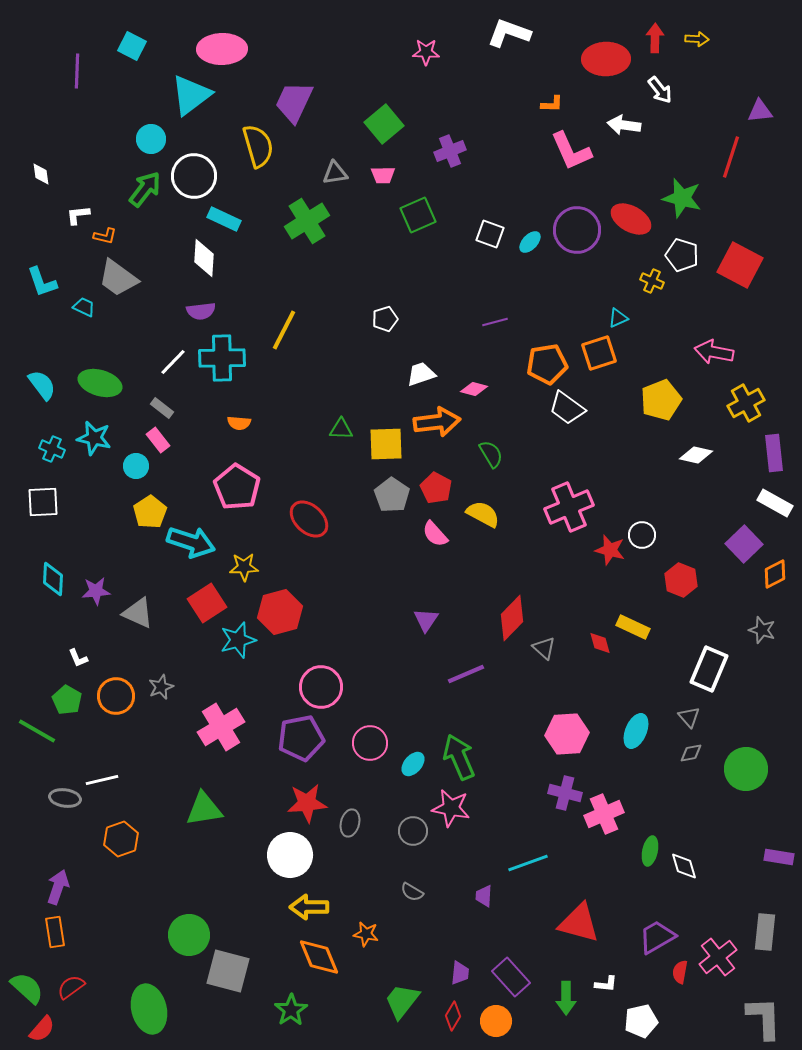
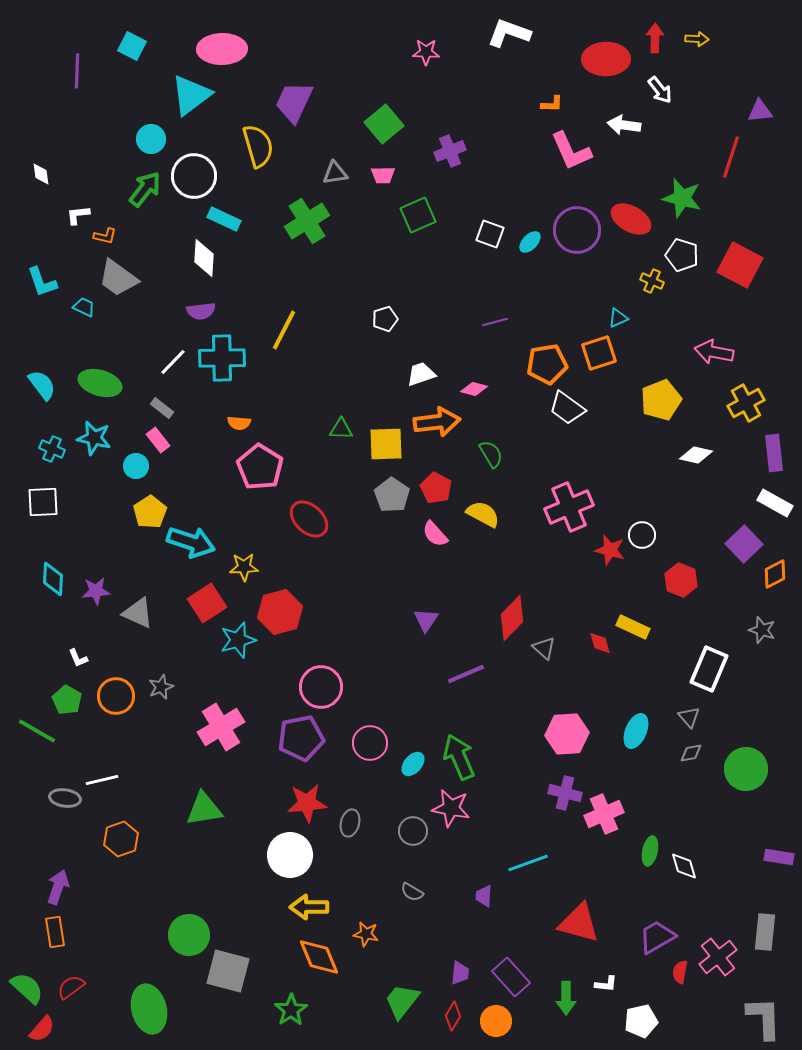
pink pentagon at (237, 487): moved 23 px right, 20 px up
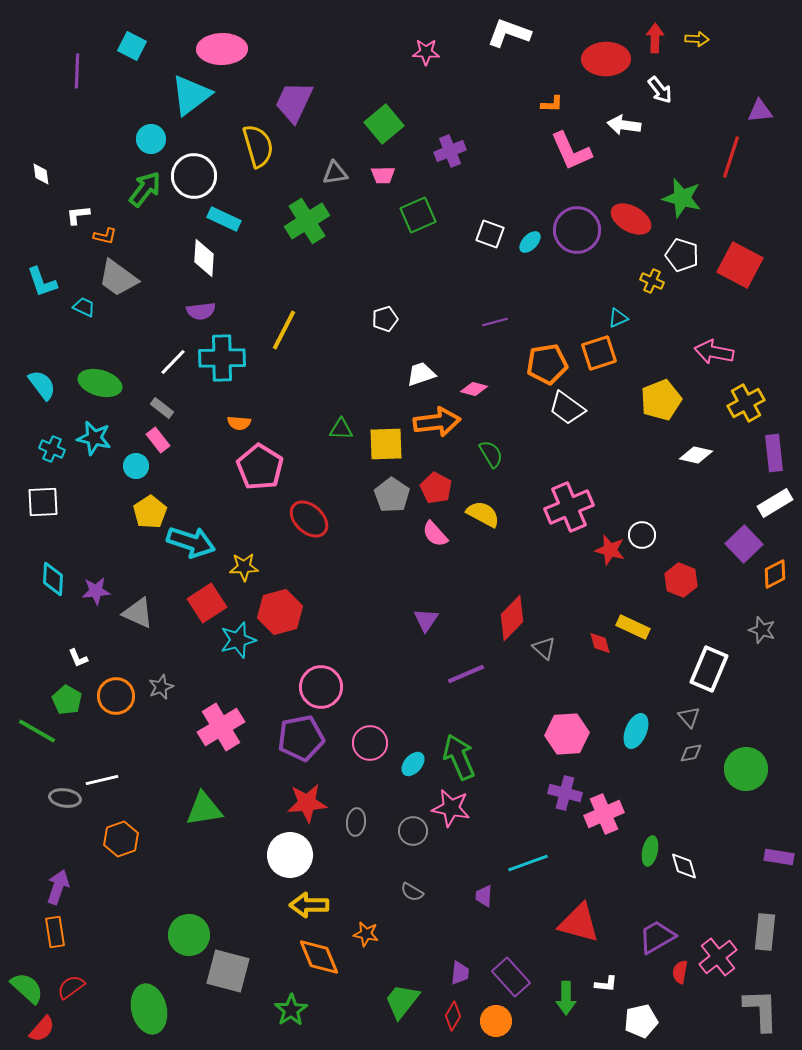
white rectangle at (775, 503): rotated 60 degrees counterclockwise
gray ellipse at (350, 823): moved 6 px right, 1 px up; rotated 8 degrees counterclockwise
yellow arrow at (309, 907): moved 2 px up
gray L-shape at (764, 1018): moved 3 px left, 8 px up
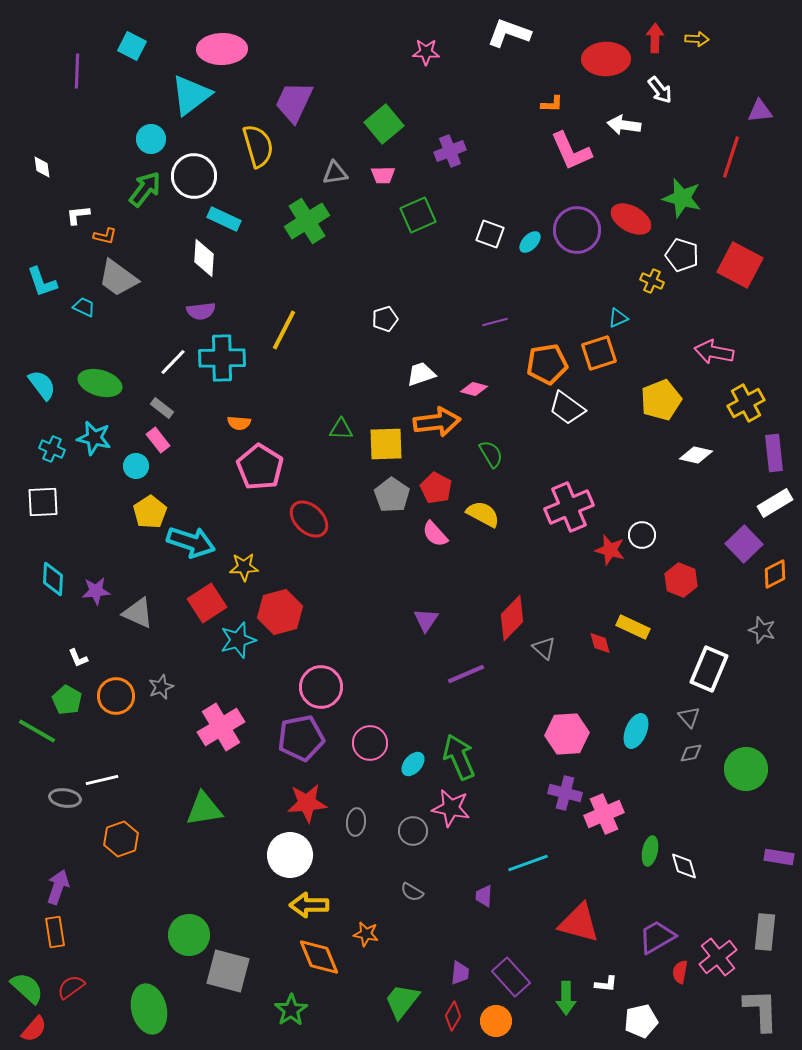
white diamond at (41, 174): moved 1 px right, 7 px up
red semicircle at (42, 1029): moved 8 px left
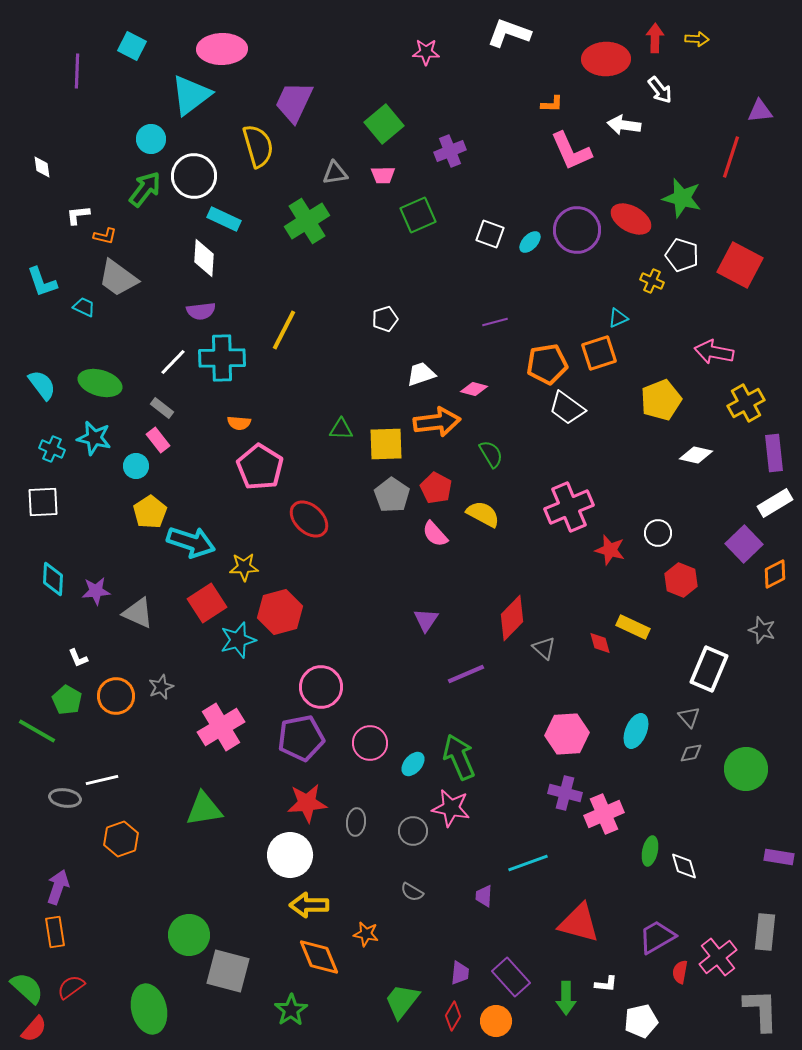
white circle at (642, 535): moved 16 px right, 2 px up
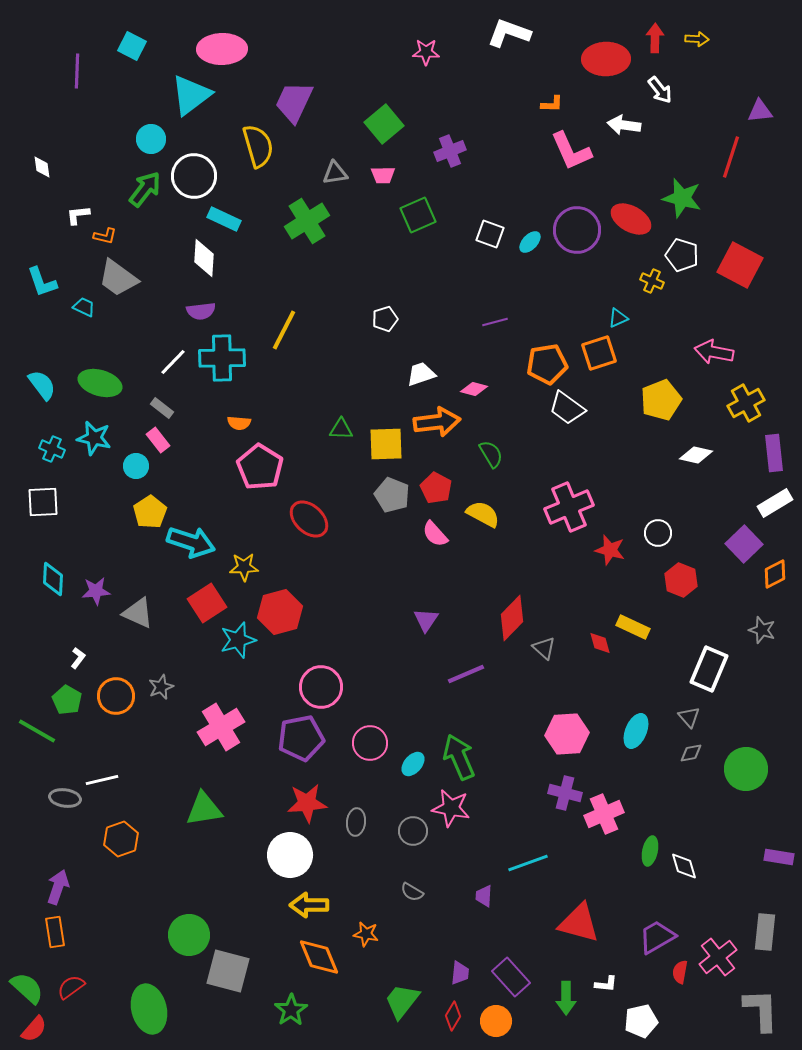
gray pentagon at (392, 495): rotated 12 degrees counterclockwise
white L-shape at (78, 658): rotated 120 degrees counterclockwise
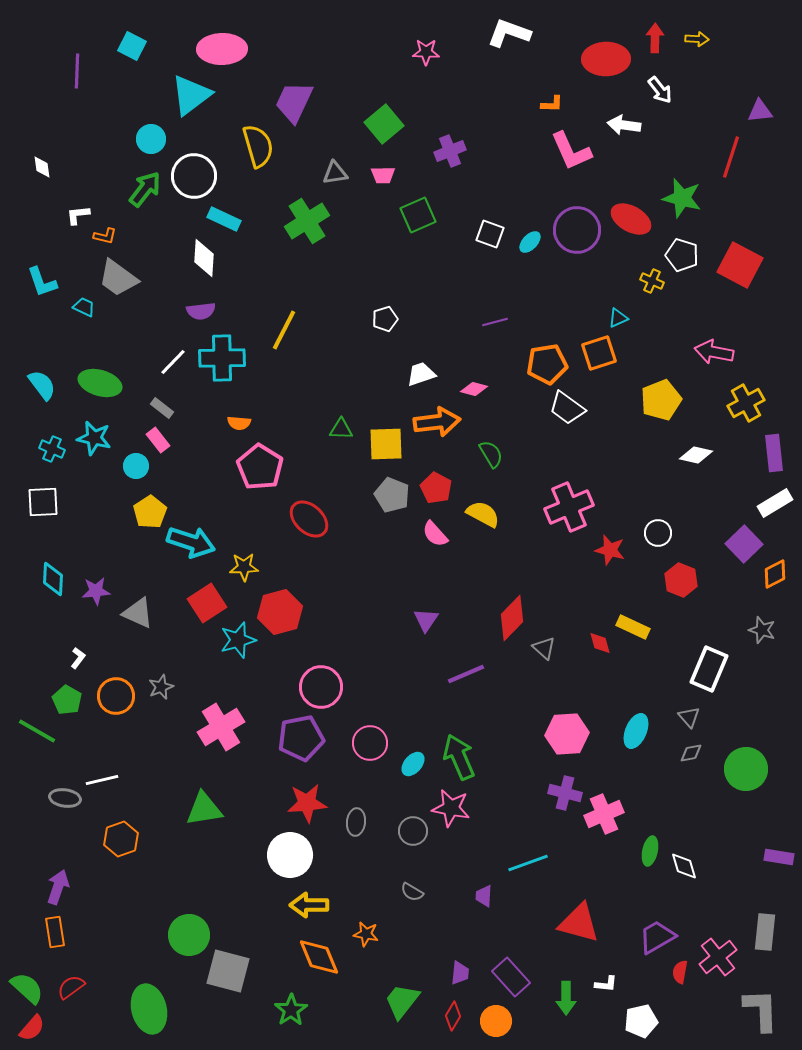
red semicircle at (34, 1029): moved 2 px left, 1 px up
